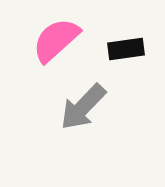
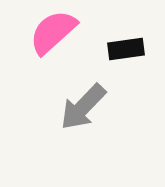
pink semicircle: moved 3 px left, 8 px up
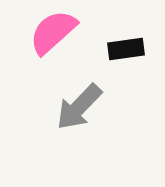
gray arrow: moved 4 px left
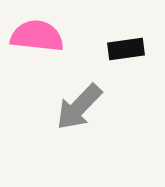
pink semicircle: moved 16 px left, 4 px down; rotated 48 degrees clockwise
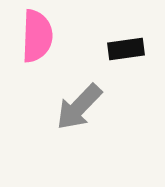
pink semicircle: rotated 86 degrees clockwise
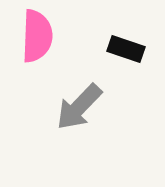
black rectangle: rotated 27 degrees clockwise
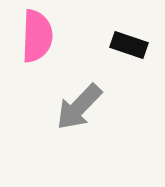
black rectangle: moved 3 px right, 4 px up
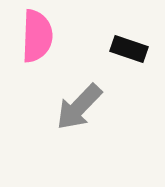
black rectangle: moved 4 px down
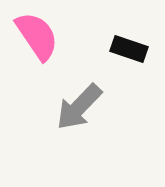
pink semicircle: rotated 36 degrees counterclockwise
